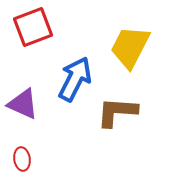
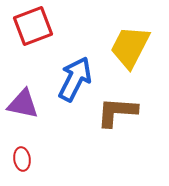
red square: moved 1 px up
purple triangle: rotated 12 degrees counterclockwise
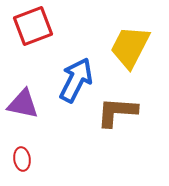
blue arrow: moved 1 px right, 1 px down
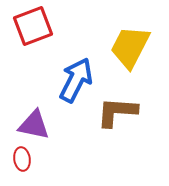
purple triangle: moved 11 px right, 21 px down
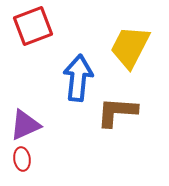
blue arrow: moved 2 px right, 2 px up; rotated 21 degrees counterclockwise
purple triangle: moved 9 px left; rotated 36 degrees counterclockwise
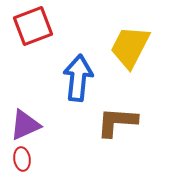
brown L-shape: moved 10 px down
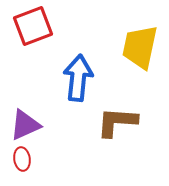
yellow trapezoid: moved 10 px right; rotated 15 degrees counterclockwise
